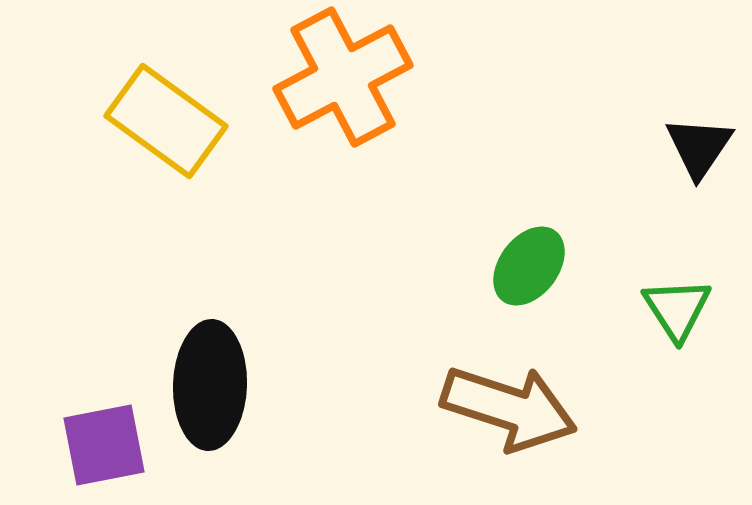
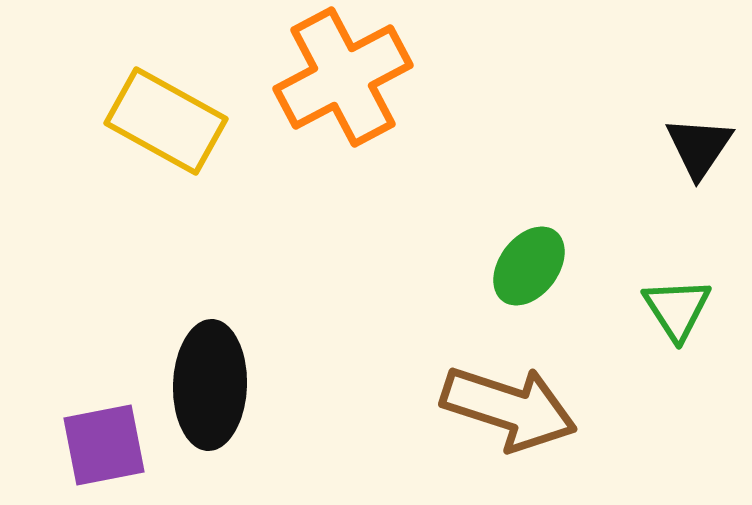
yellow rectangle: rotated 7 degrees counterclockwise
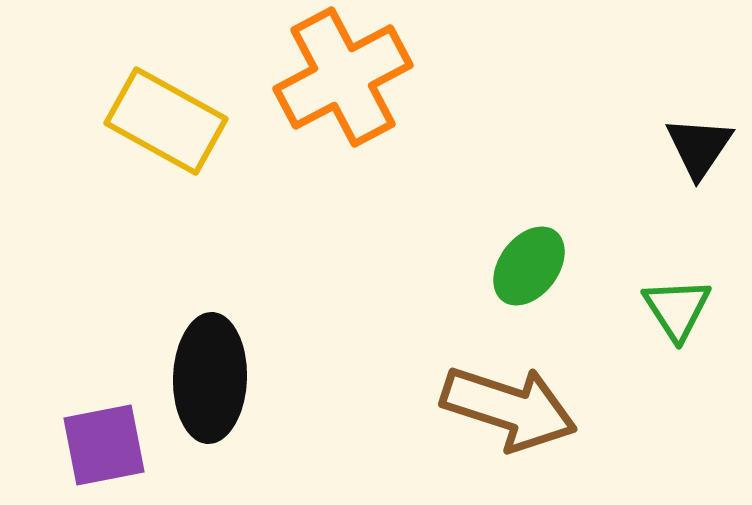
black ellipse: moved 7 px up
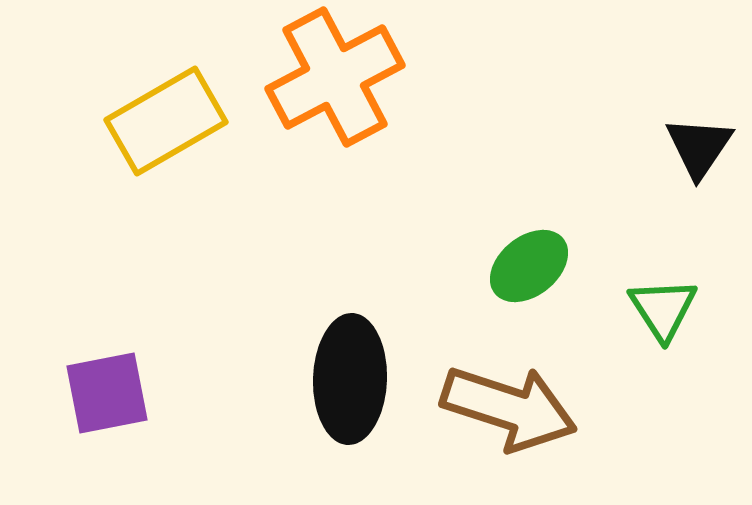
orange cross: moved 8 px left
yellow rectangle: rotated 59 degrees counterclockwise
green ellipse: rotated 14 degrees clockwise
green triangle: moved 14 px left
black ellipse: moved 140 px right, 1 px down
purple square: moved 3 px right, 52 px up
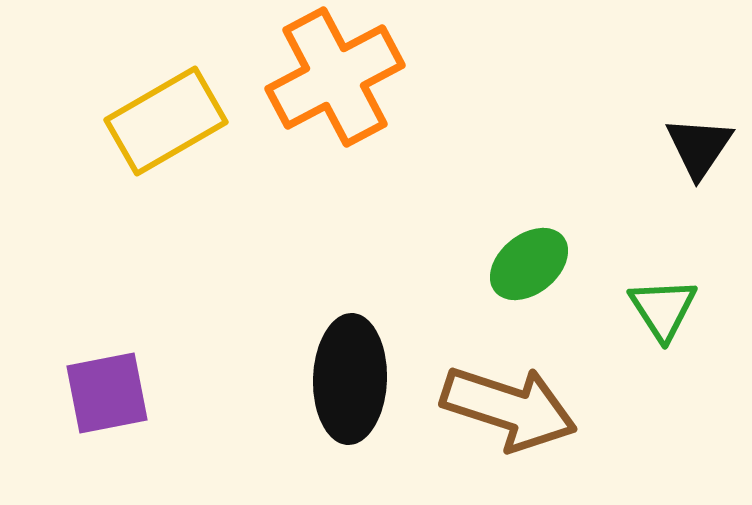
green ellipse: moved 2 px up
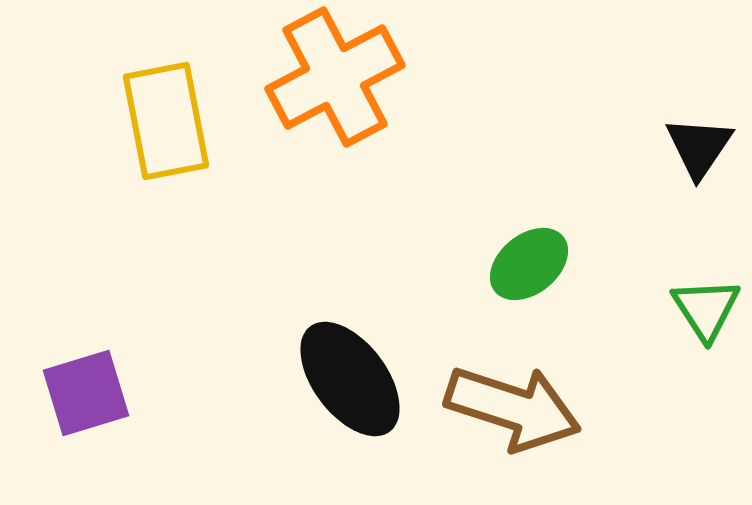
yellow rectangle: rotated 71 degrees counterclockwise
green triangle: moved 43 px right
black ellipse: rotated 39 degrees counterclockwise
purple square: moved 21 px left; rotated 6 degrees counterclockwise
brown arrow: moved 4 px right
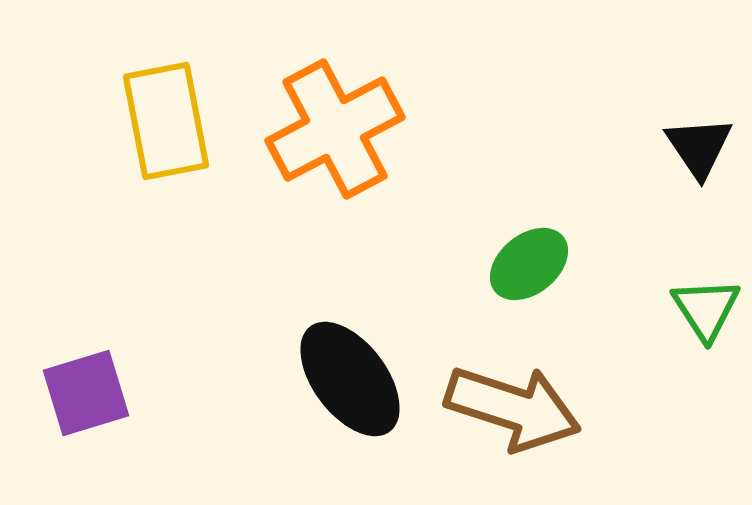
orange cross: moved 52 px down
black triangle: rotated 8 degrees counterclockwise
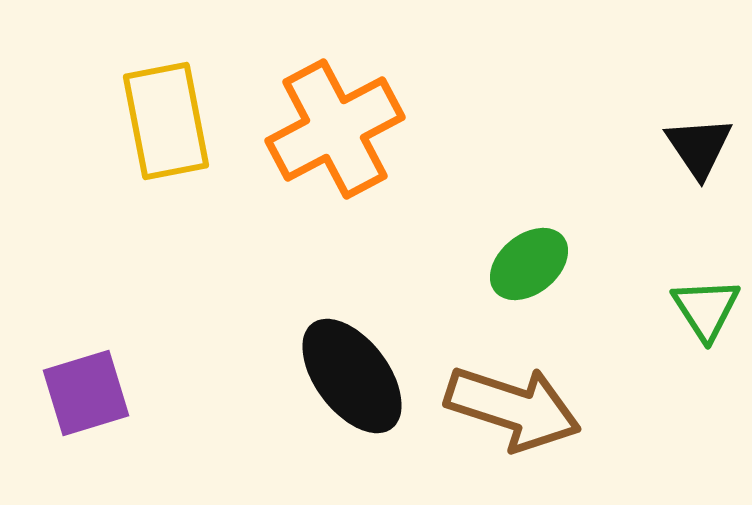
black ellipse: moved 2 px right, 3 px up
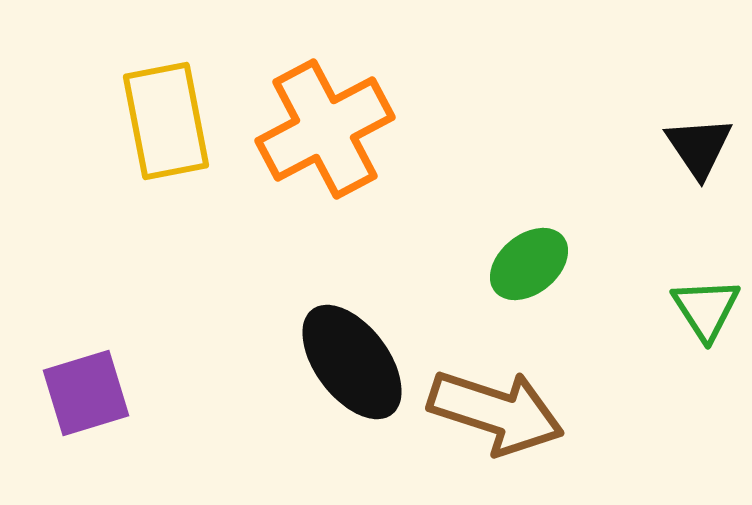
orange cross: moved 10 px left
black ellipse: moved 14 px up
brown arrow: moved 17 px left, 4 px down
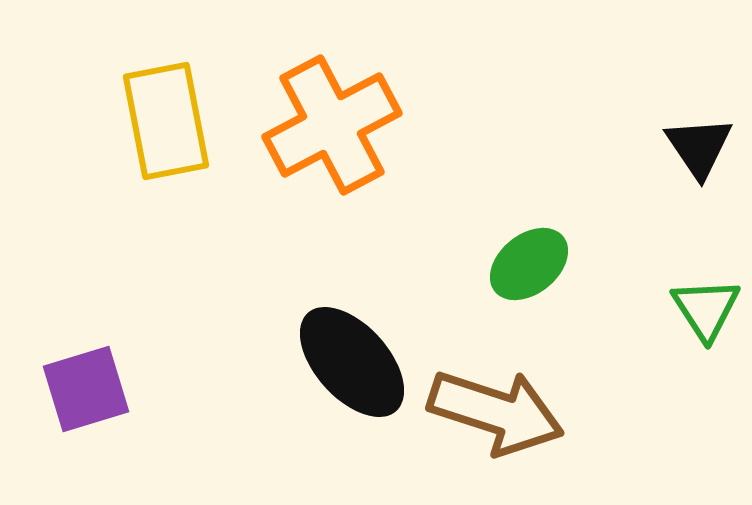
orange cross: moved 7 px right, 4 px up
black ellipse: rotated 5 degrees counterclockwise
purple square: moved 4 px up
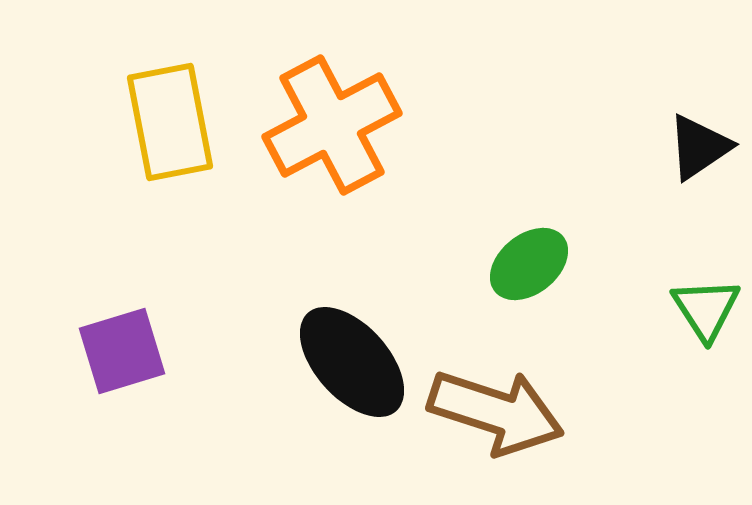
yellow rectangle: moved 4 px right, 1 px down
black triangle: rotated 30 degrees clockwise
purple square: moved 36 px right, 38 px up
